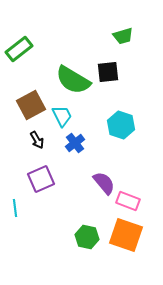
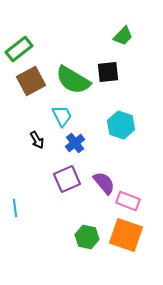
green trapezoid: rotated 30 degrees counterclockwise
brown square: moved 24 px up
purple square: moved 26 px right
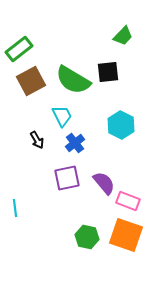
cyan hexagon: rotated 8 degrees clockwise
purple square: moved 1 px up; rotated 12 degrees clockwise
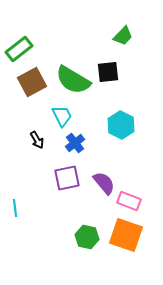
brown square: moved 1 px right, 1 px down
pink rectangle: moved 1 px right
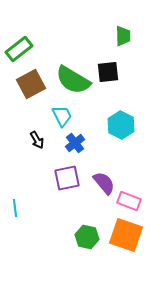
green trapezoid: rotated 45 degrees counterclockwise
brown square: moved 1 px left, 2 px down
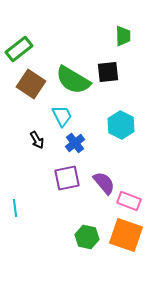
brown square: rotated 28 degrees counterclockwise
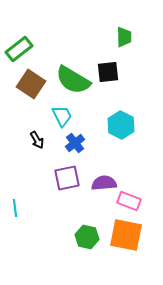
green trapezoid: moved 1 px right, 1 px down
purple semicircle: rotated 55 degrees counterclockwise
orange square: rotated 8 degrees counterclockwise
